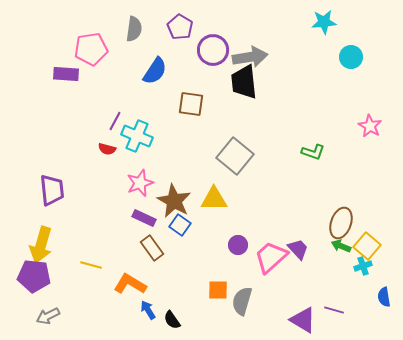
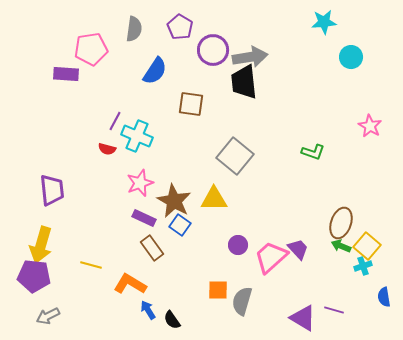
purple triangle at (303, 320): moved 2 px up
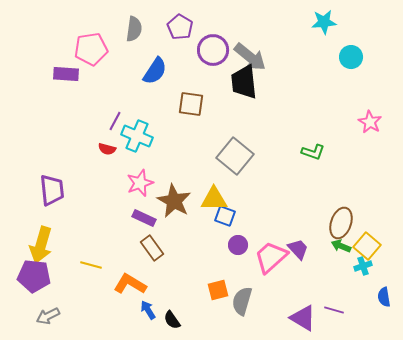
gray arrow at (250, 57): rotated 48 degrees clockwise
pink star at (370, 126): moved 4 px up
blue square at (180, 225): moved 45 px right, 9 px up; rotated 15 degrees counterclockwise
orange square at (218, 290): rotated 15 degrees counterclockwise
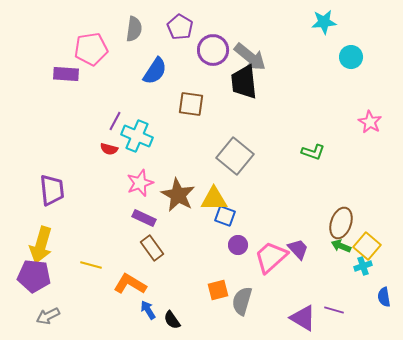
red semicircle at (107, 149): moved 2 px right
brown star at (174, 201): moved 4 px right, 6 px up
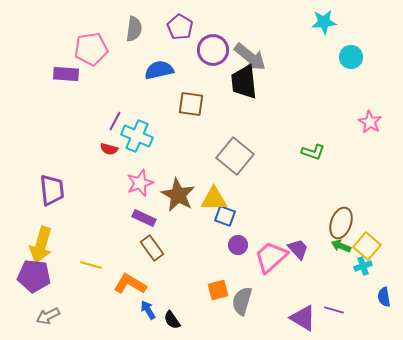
blue semicircle at (155, 71): moved 4 px right, 1 px up; rotated 136 degrees counterclockwise
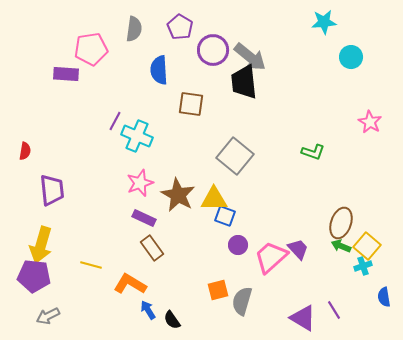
blue semicircle at (159, 70): rotated 80 degrees counterclockwise
red semicircle at (109, 149): moved 84 px left, 2 px down; rotated 96 degrees counterclockwise
purple line at (334, 310): rotated 42 degrees clockwise
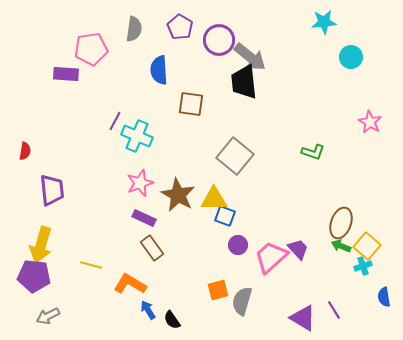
purple circle at (213, 50): moved 6 px right, 10 px up
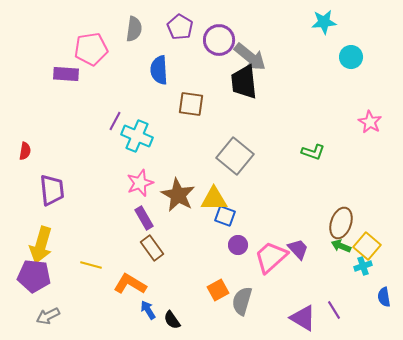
purple rectangle at (144, 218): rotated 35 degrees clockwise
orange square at (218, 290): rotated 15 degrees counterclockwise
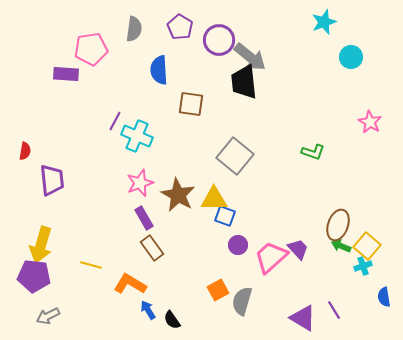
cyan star at (324, 22): rotated 15 degrees counterclockwise
purple trapezoid at (52, 190): moved 10 px up
brown ellipse at (341, 223): moved 3 px left, 2 px down
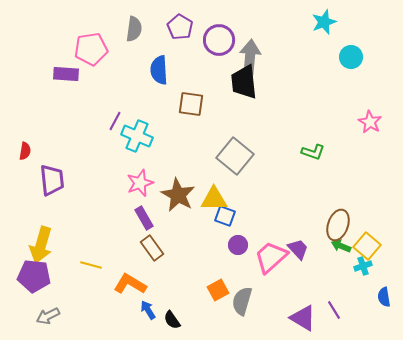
gray arrow at (250, 57): rotated 124 degrees counterclockwise
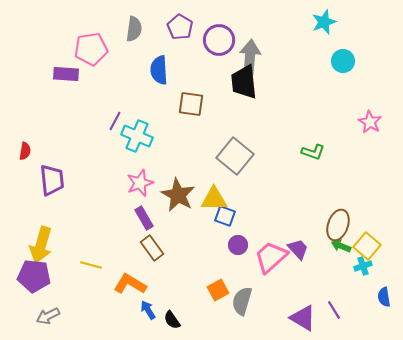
cyan circle at (351, 57): moved 8 px left, 4 px down
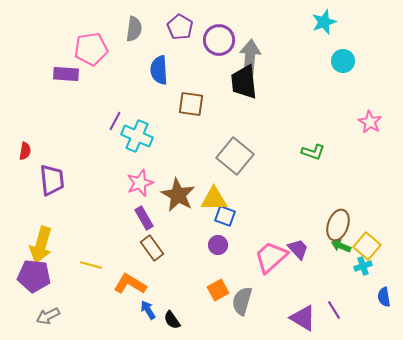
purple circle at (238, 245): moved 20 px left
